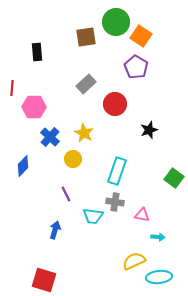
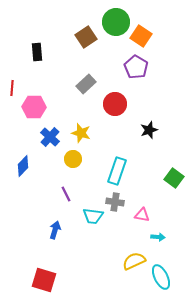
brown square: rotated 25 degrees counterclockwise
yellow star: moved 3 px left; rotated 12 degrees counterclockwise
cyan ellipse: moved 2 px right; rotated 70 degrees clockwise
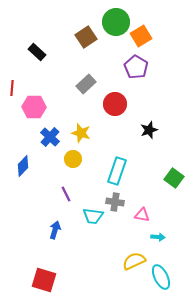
orange square: rotated 25 degrees clockwise
black rectangle: rotated 42 degrees counterclockwise
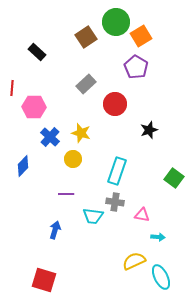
purple line: rotated 63 degrees counterclockwise
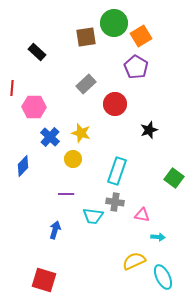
green circle: moved 2 px left, 1 px down
brown square: rotated 25 degrees clockwise
cyan ellipse: moved 2 px right
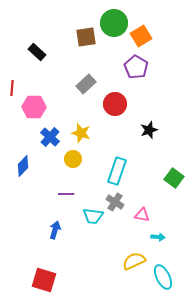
gray cross: rotated 24 degrees clockwise
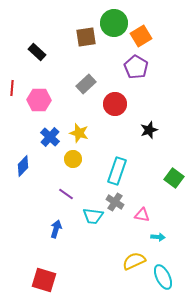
pink hexagon: moved 5 px right, 7 px up
yellow star: moved 2 px left
purple line: rotated 35 degrees clockwise
blue arrow: moved 1 px right, 1 px up
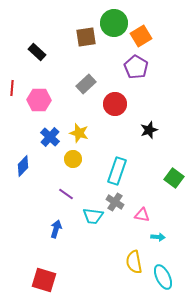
yellow semicircle: moved 1 px down; rotated 75 degrees counterclockwise
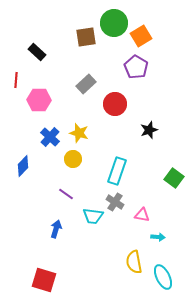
red line: moved 4 px right, 8 px up
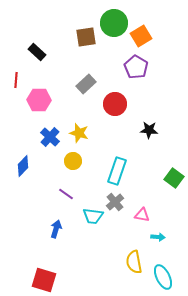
black star: rotated 24 degrees clockwise
yellow circle: moved 2 px down
gray cross: rotated 18 degrees clockwise
